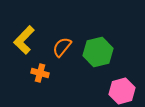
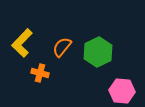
yellow L-shape: moved 2 px left, 3 px down
green hexagon: rotated 12 degrees counterclockwise
pink hexagon: rotated 20 degrees clockwise
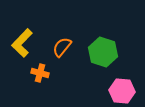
green hexagon: moved 5 px right; rotated 16 degrees counterclockwise
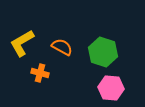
yellow L-shape: rotated 16 degrees clockwise
orange semicircle: rotated 80 degrees clockwise
pink hexagon: moved 11 px left, 3 px up
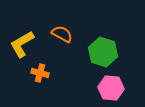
yellow L-shape: moved 1 px down
orange semicircle: moved 13 px up
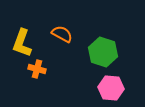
yellow L-shape: moved 1 px up; rotated 40 degrees counterclockwise
orange cross: moved 3 px left, 4 px up
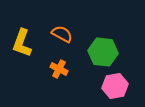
green hexagon: rotated 12 degrees counterclockwise
orange cross: moved 22 px right; rotated 12 degrees clockwise
pink hexagon: moved 4 px right, 2 px up; rotated 15 degrees counterclockwise
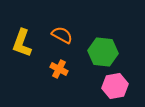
orange semicircle: moved 1 px down
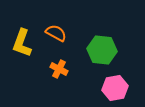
orange semicircle: moved 6 px left, 2 px up
green hexagon: moved 1 px left, 2 px up
pink hexagon: moved 2 px down
